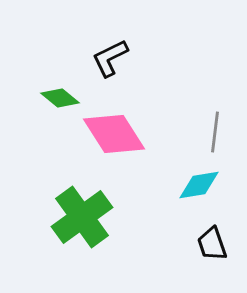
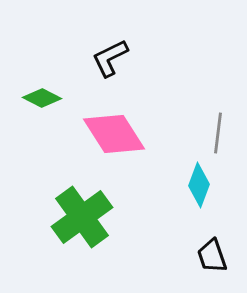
green diamond: moved 18 px left; rotated 12 degrees counterclockwise
gray line: moved 3 px right, 1 px down
cyan diamond: rotated 60 degrees counterclockwise
black trapezoid: moved 12 px down
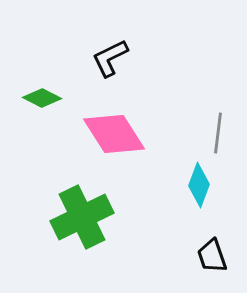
green cross: rotated 10 degrees clockwise
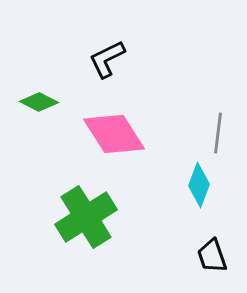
black L-shape: moved 3 px left, 1 px down
green diamond: moved 3 px left, 4 px down
green cross: moved 4 px right; rotated 6 degrees counterclockwise
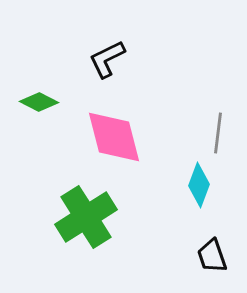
pink diamond: moved 3 px down; rotated 18 degrees clockwise
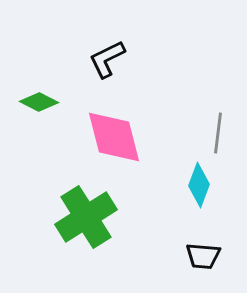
black trapezoid: moved 9 px left; rotated 66 degrees counterclockwise
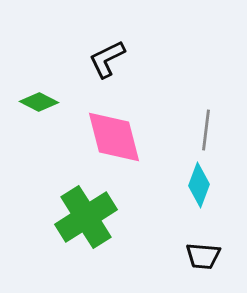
gray line: moved 12 px left, 3 px up
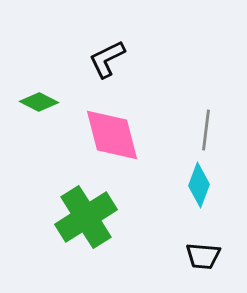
pink diamond: moved 2 px left, 2 px up
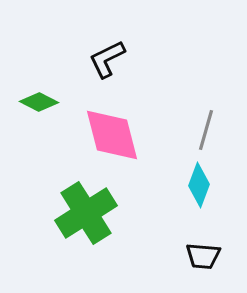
gray line: rotated 9 degrees clockwise
green cross: moved 4 px up
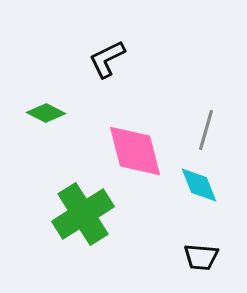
green diamond: moved 7 px right, 11 px down
pink diamond: moved 23 px right, 16 px down
cyan diamond: rotated 42 degrees counterclockwise
green cross: moved 3 px left, 1 px down
black trapezoid: moved 2 px left, 1 px down
